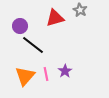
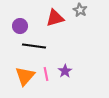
black line: moved 1 px right, 1 px down; rotated 30 degrees counterclockwise
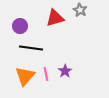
black line: moved 3 px left, 2 px down
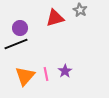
purple circle: moved 2 px down
black line: moved 15 px left, 4 px up; rotated 30 degrees counterclockwise
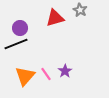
pink line: rotated 24 degrees counterclockwise
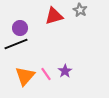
red triangle: moved 1 px left, 2 px up
